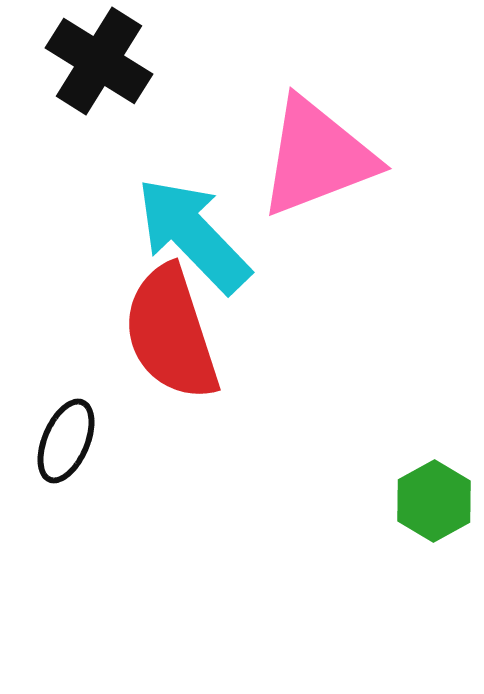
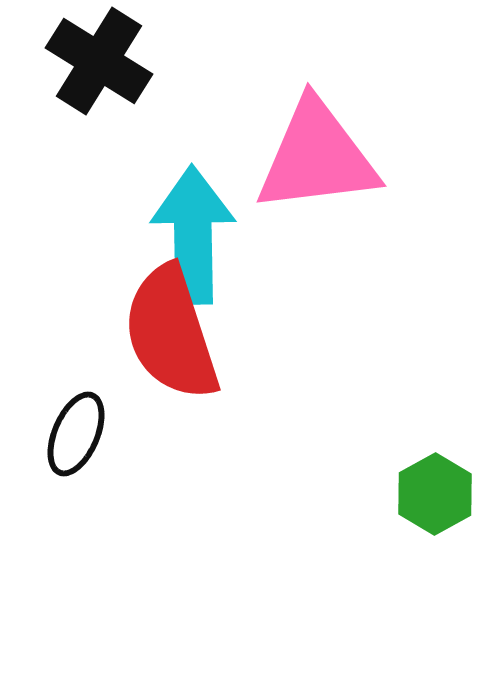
pink triangle: rotated 14 degrees clockwise
cyan arrow: rotated 43 degrees clockwise
black ellipse: moved 10 px right, 7 px up
green hexagon: moved 1 px right, 7 px up
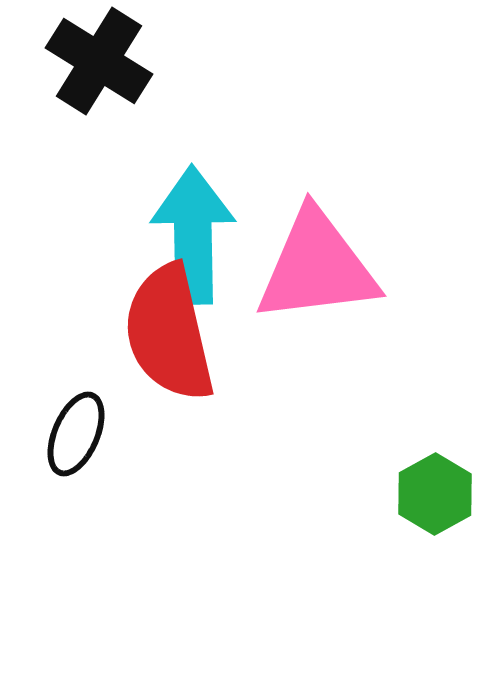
pink triangle: moved 110 px down
red semicircle: moved 2 px left; rotated 5 degrees clockwise
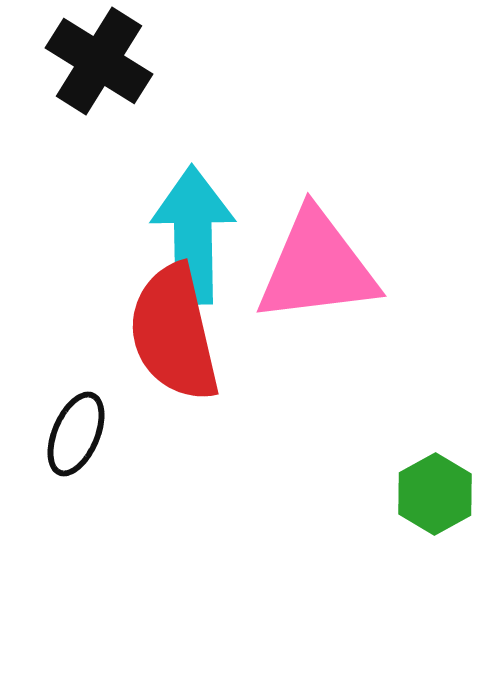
red semicircle: moved 5 px right
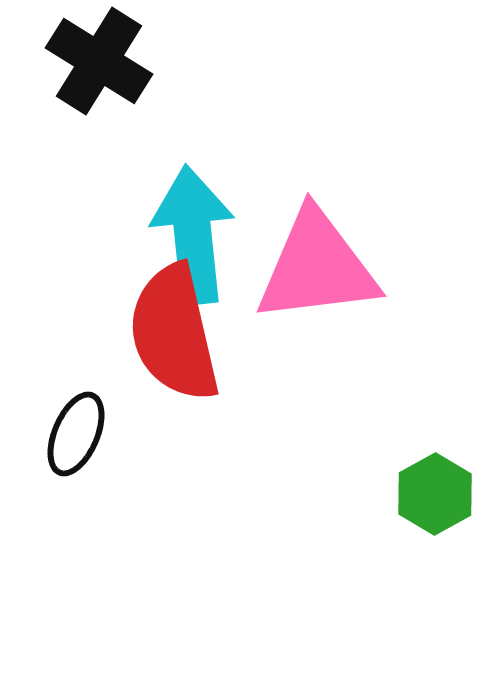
cyan arrow: rotated 5 degrees counterclockwise
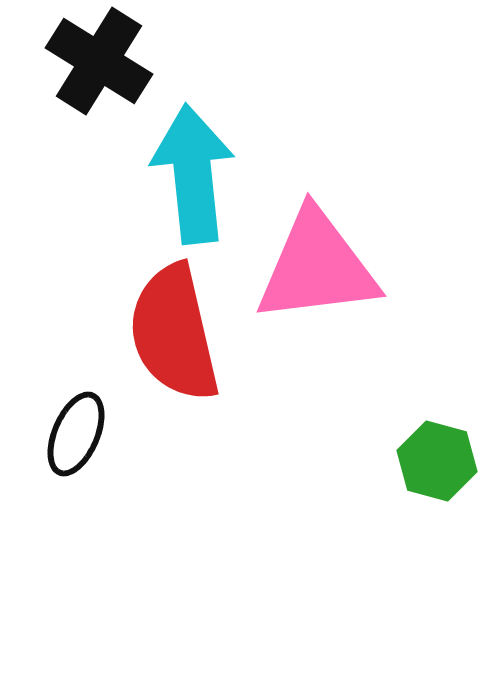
cyan arrow: moved 61 px up
green hexagon: moved 2 px right, 33 px up; rotated 16 degrees counterclockwise
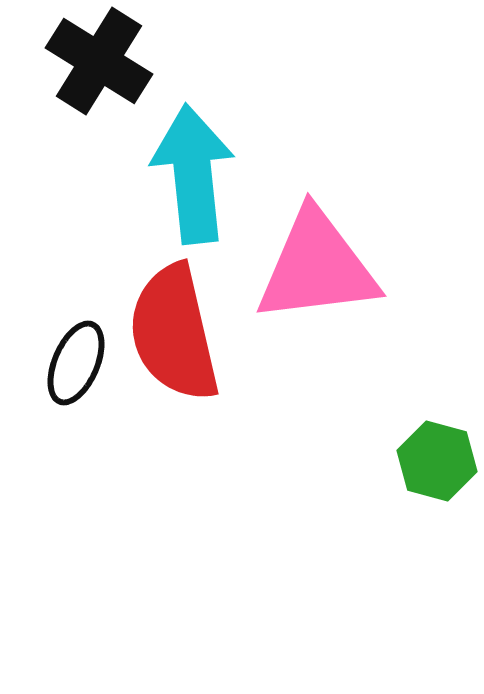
black ellipse: moved 71 px up
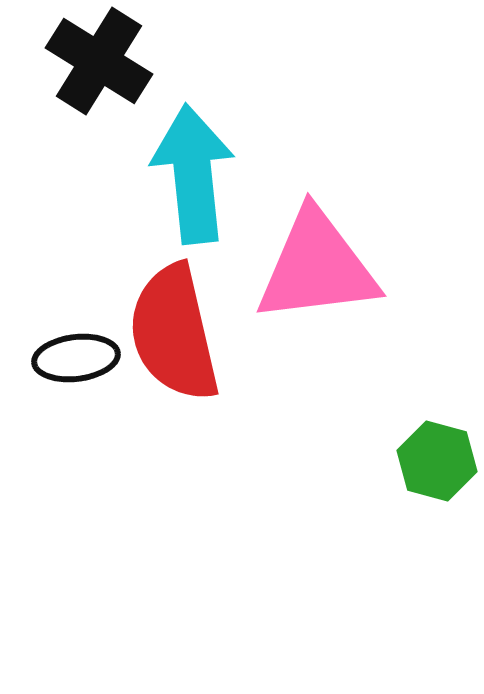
black ellipse: moved 5 px up; rotated 60 degrees clockwise
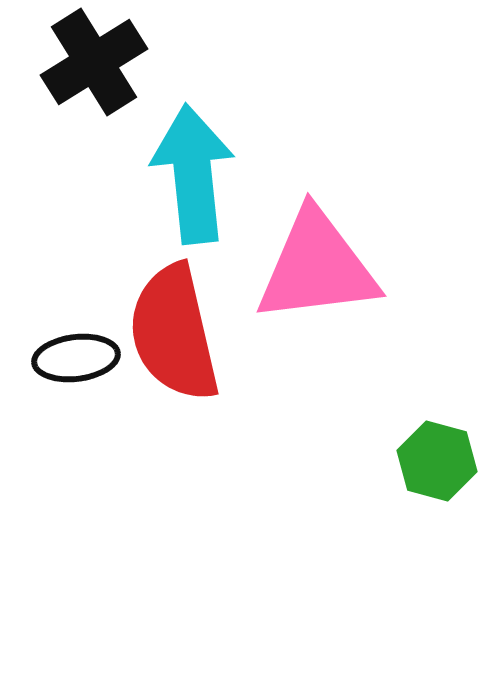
black cross: moved 5 px left, 1 px down; rotated 26 degrees clockwise
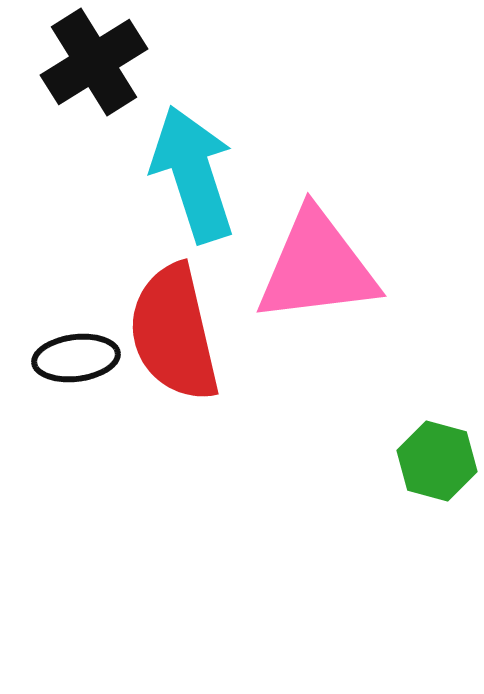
cyan arrow: rotated 12 degrees counterclockwise
